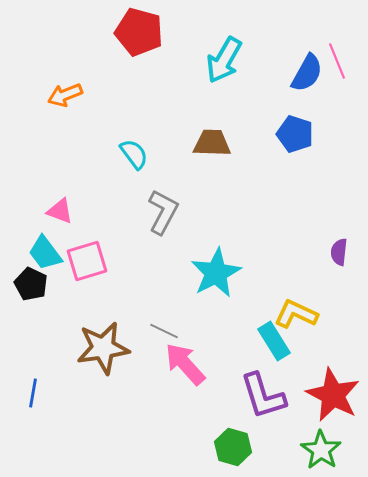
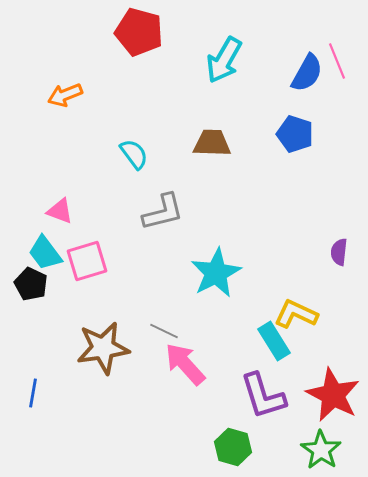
gray L-shape: rotated 48 degrees clockwise
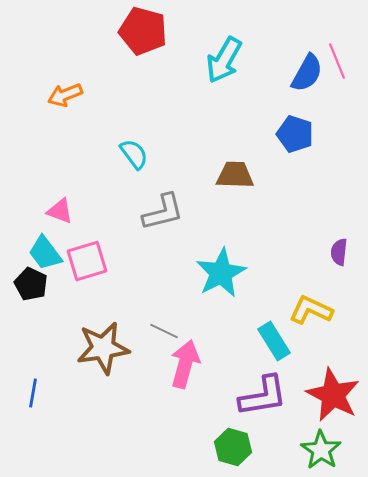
red pentagon: moved 4 px right, 1 px up
brown trapezoid: moved 23 px right, 32 px down
cyan star: moved 5 px right
yellow L-shape: moved 15 px right, 4 px up
pink arrow: rotated 57 degrees clockwise
purple L-shape: rotated 82 degrees counterclockwise
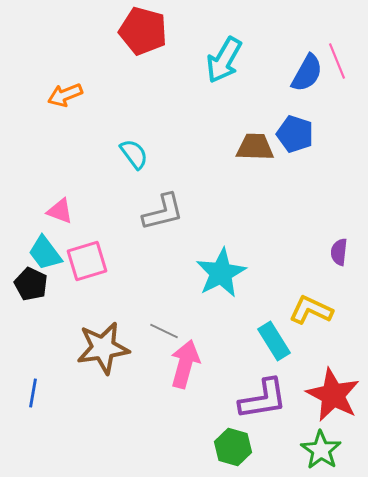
brown trapezoid: moved 20 px right, 28 px up
purple L-shape: moved 3 px down
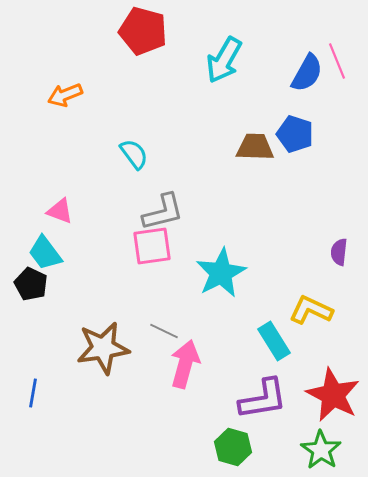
pink square: moved 65 px right, 15 px up; rotated 9 degrees clockwise
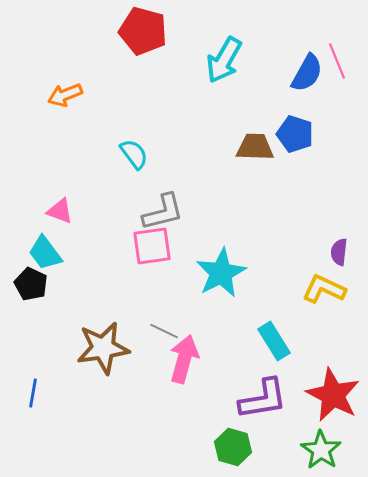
yellow L-shape: moved 13 px right, 21 px up
pink arrow: moved 1 px left, 5 px up
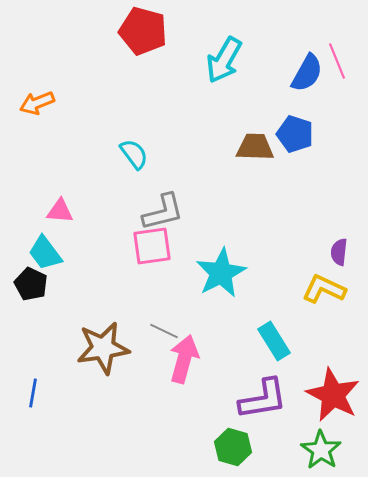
orange arrow: moved 28 px left, 8 px down
pink triangle: rotated 16 degrees counterclockwise
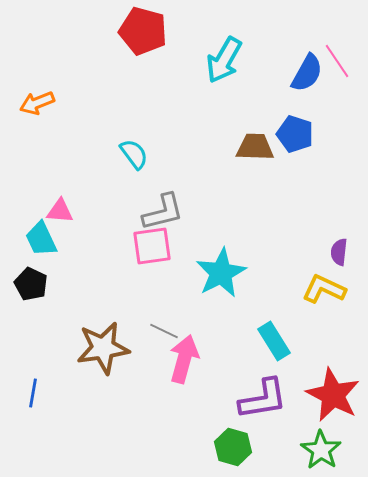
pink line: rotated 12 degrees counterclockwise
cyan trapezoid: moved 4 px left, 14 px up; rotated 12 degrees clockwise
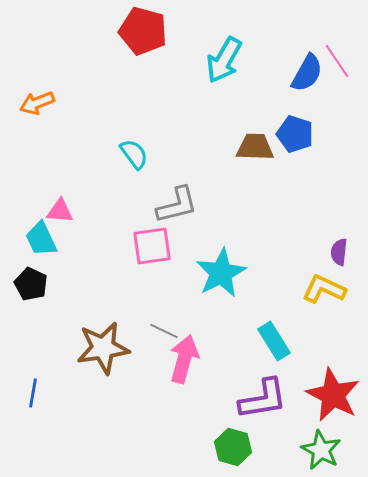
gray L-shape: moved 14 px right, 7 px up
green star: rotated 6 degrees counterclockwise
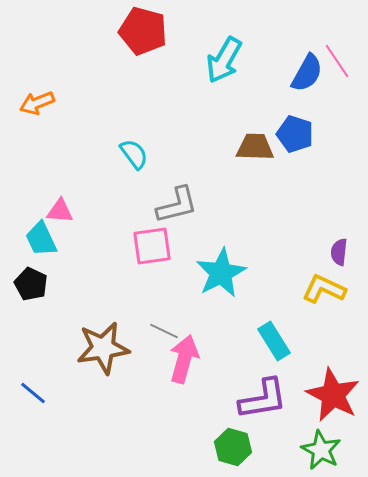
blue line: rotated 60 degrees counterclockwise
